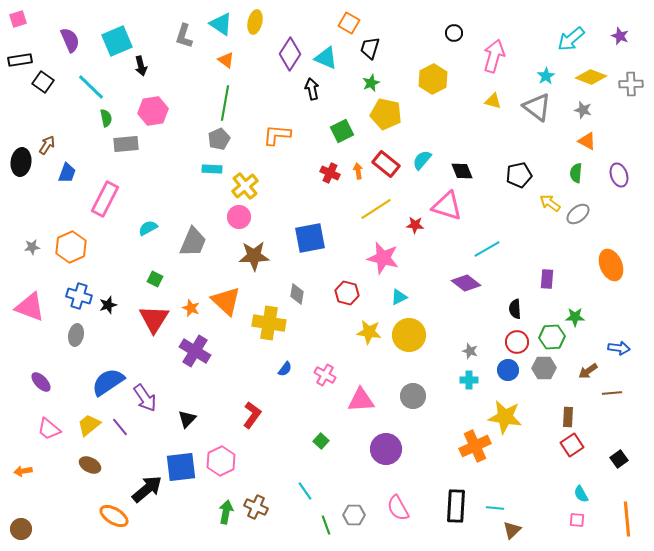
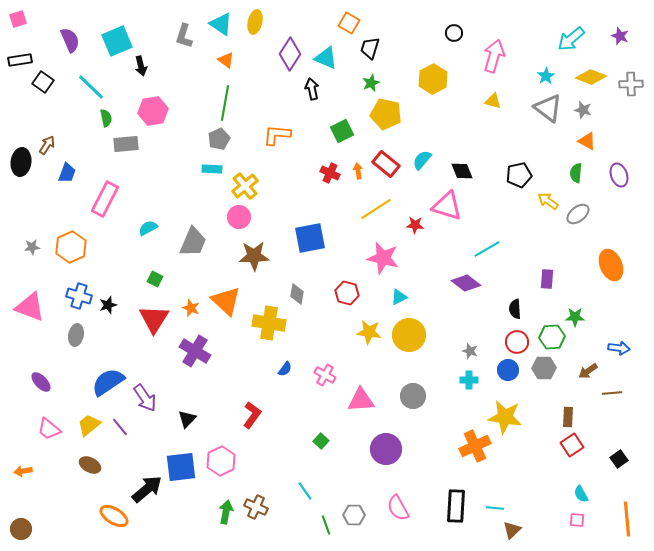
gray triangle at (537, 107): moved 11 px right, 1 px down
yellow arrow at (550, 203): moved 2 px left, 2 px up
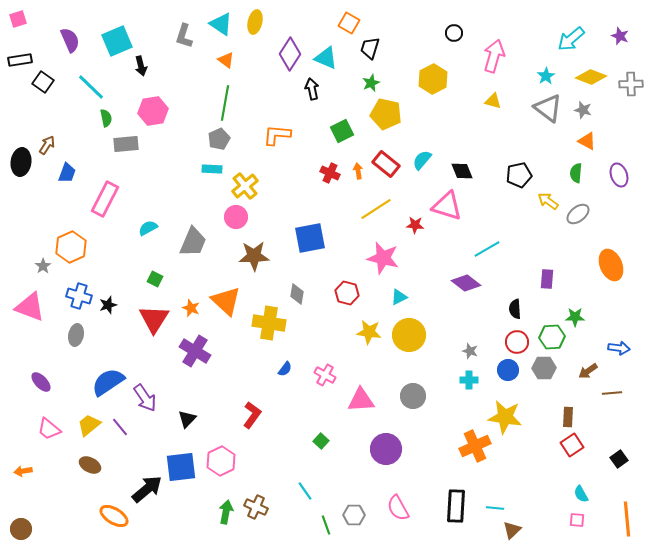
pink circle at (239, 217): moved 3 px left
gray star at (32, 247): moved 11 px right, 19 px down; rotated 28 degrees counterclockwise
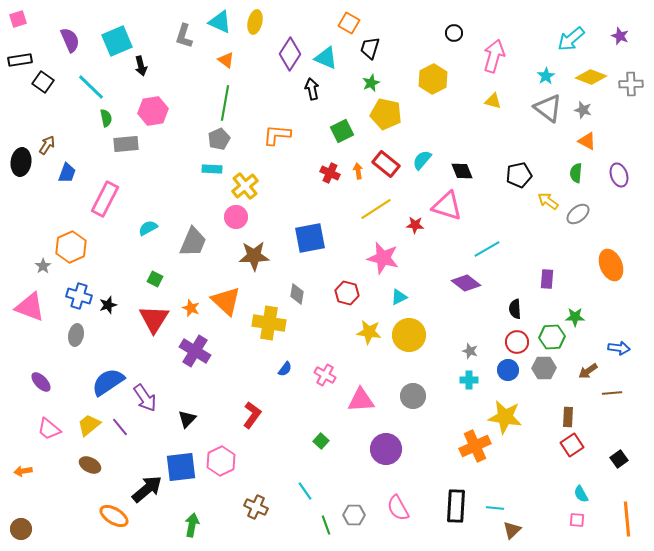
cyan triangle at (221, 24): moved 1 px left, 2 px up; rotated 10 degrees counterclockwise
green arrow at (226, 512): moved 34 px left, 13 px down
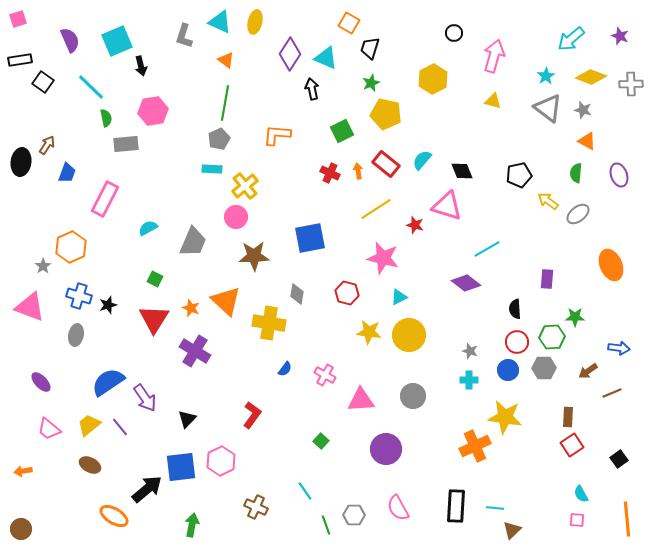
red star at (415, 225): rotated 12 degrees clockwise
brown line at (612, 393): rotated 18 degrees counterclockwise
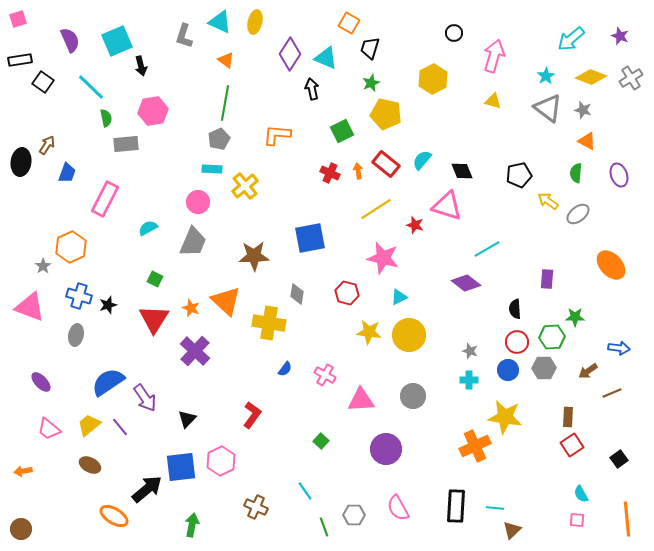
gray cross at (631, 84): moved 6 px up; rotated 30 degrees counterclockwise
pink circle at (236, 217): moved 38 px left, 15 px up
orange ellipse at (611, 265): rotated 20 degrees counterclockwise
purple cross at (195, 351): rotated 12 degrees clockwise
green line at (326, 525): moved 2 px left, 2 px down
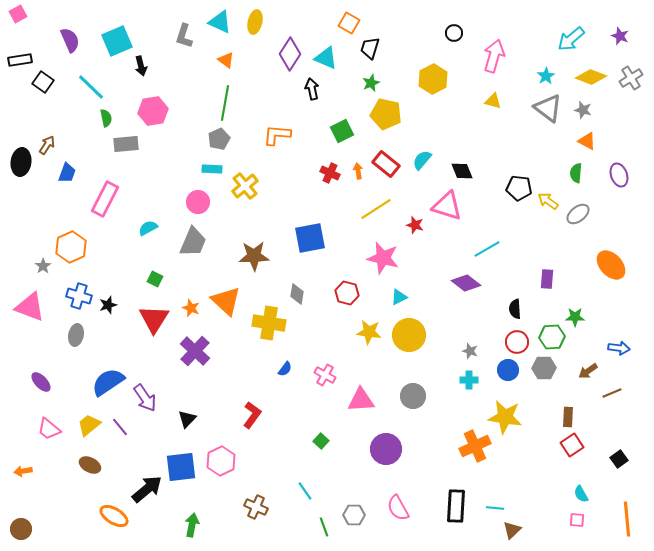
pink square at (18, 19): moved 5 px up; rotated 12 degrees counterclockwise
black pentagon at (519, 175): moved 13 px down; rotated 20 degrees clockwise
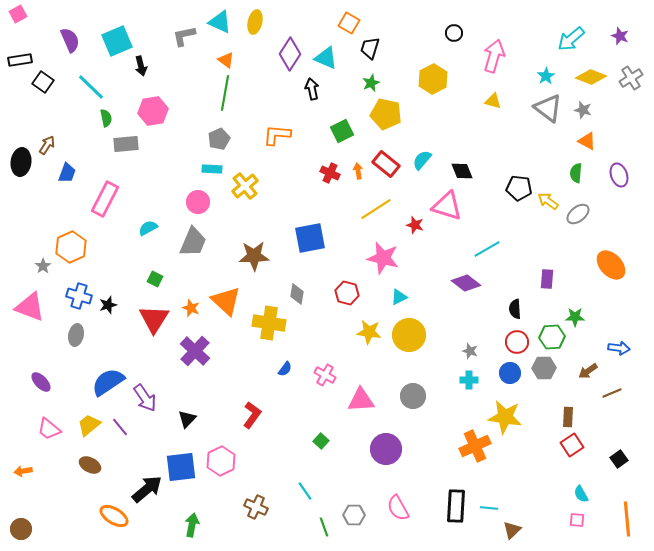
gray L-shape at (184, 36): rotated 60 degrees clockwise
green line at (225, 103): moved 10 px up
blue circle at (508, 370): moved 2 px right, 3 px down
cyan line at (495, 508): moved 6 px left
